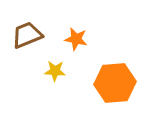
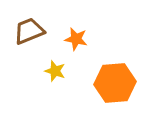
brown trapezoid: moved 2 px right, 4 px up
yellow star: rotated 15 degrees clockwise
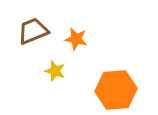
brown trapezoid: moved 4 px right
orange hexagon: moved 1 px right, 7 px down
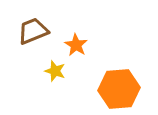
orange star: moved 6 px down; rotated 20 degrees clockwise
orange hexagon: moved 3 px right, 1 px up
